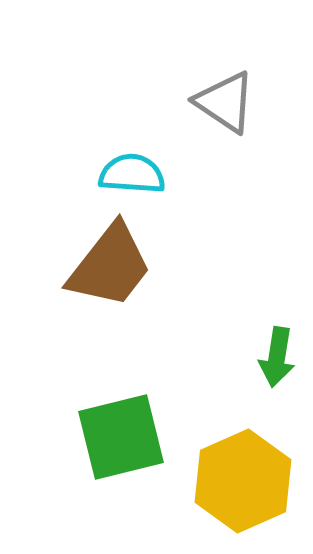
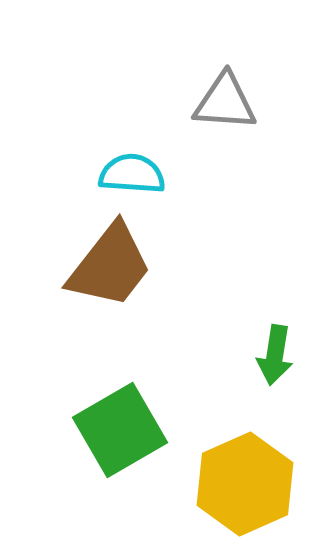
gray triangle: rotated 30 degrees counterclockwise
green arrow: moved 2 px left, 2 px up
green square: moved 1 px left, 7 px up; rotated 16 degrees counterclockwise
yellow hexagon: moved 2 px right, 3 px down
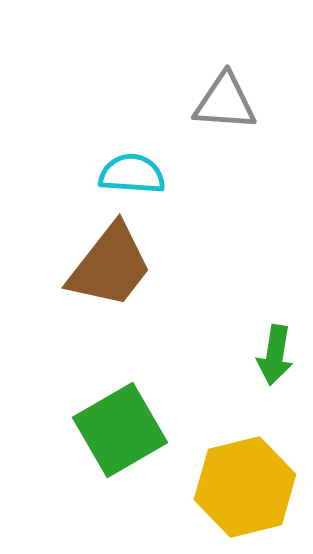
yellow hexagon: moved 3 px down; rotated 10 degrees clockwise
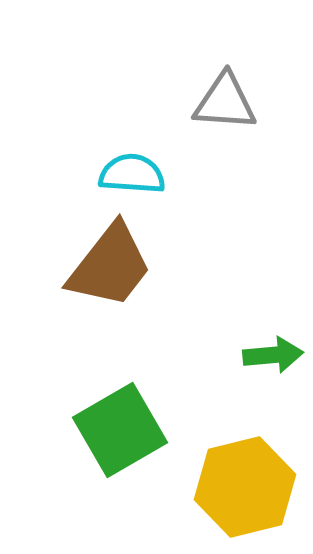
green arrow: moved 2 px left; rotated 104 degrees counterclockwise
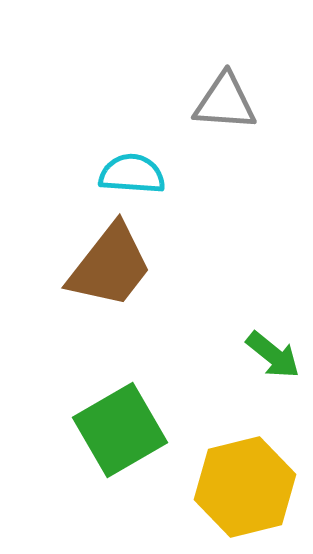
green arrow: rotated 44 degrees clockwise
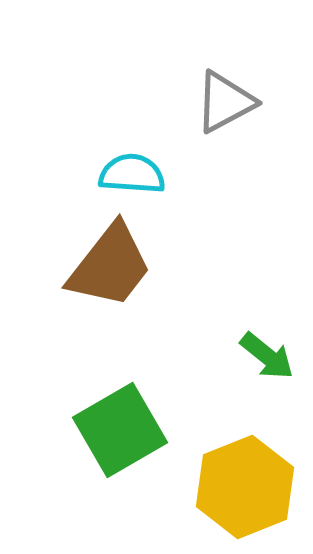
gray triangle: rotated 32 degrees counterclockwise
green arrow: moved 6 px left, 1 px down
yellow hexagon: rotated 8 degrees counterclockwise
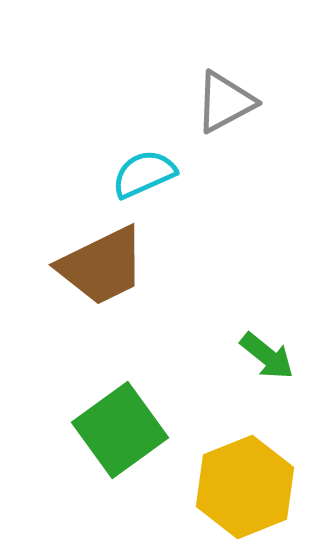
cyan semicircle: moved 12 px right; rotated 28 degrees counterclockwise
brown trapezoid: moved 8 px left; rotated 26 degrees clockwise
green square: rotated 6 degrees counterclockwise
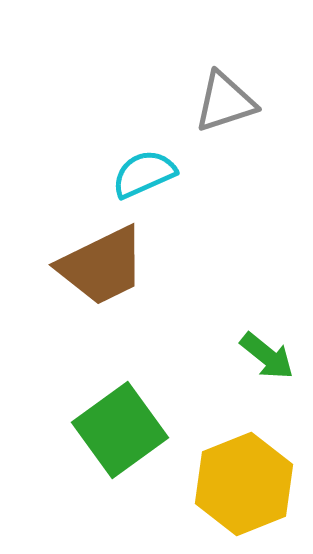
gray triangle: rotated 10 degrees clockwise
yellow hexagon: moved 1 px left, 3 px up
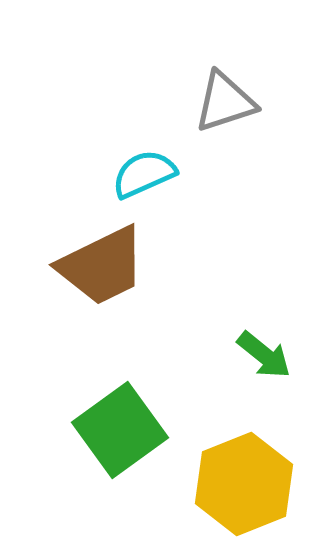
green arrow: moved 3 px left, 1 px up
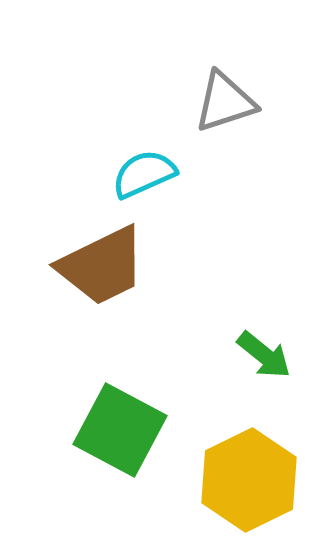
green square: rotated 26 degrees counterclockwise
yellow hexagon: moved 5 px right, 4 px up; rotated 4 degrees counterclockwise
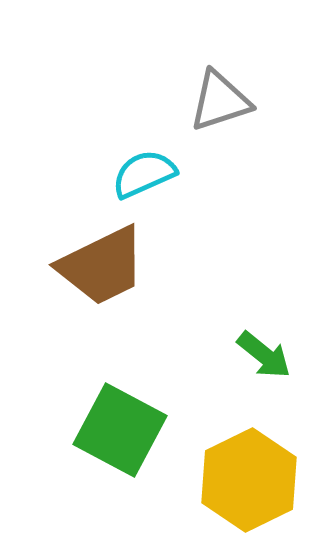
gray triangle: moved 5 px left, 1 px up
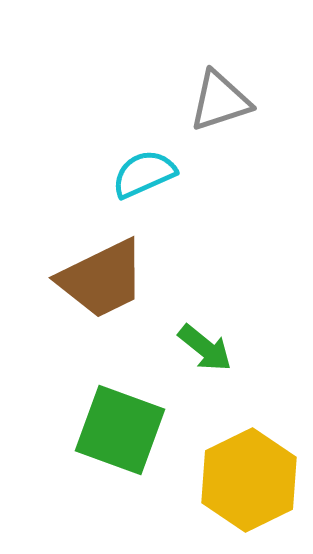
brown trapezoid: moved 13 px down
green arrow: moved 59 px left, 7 px up
green square: rotated 8 degrees counterclockwise
